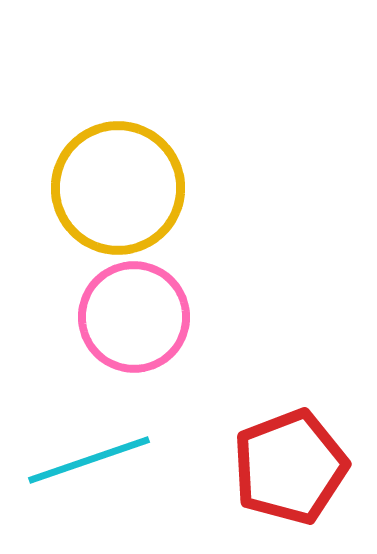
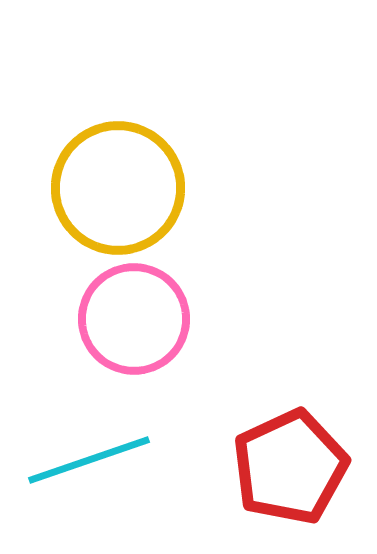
pink circle: moved 2 px down
red pentagon: rotated 4 degrees counterclockwise
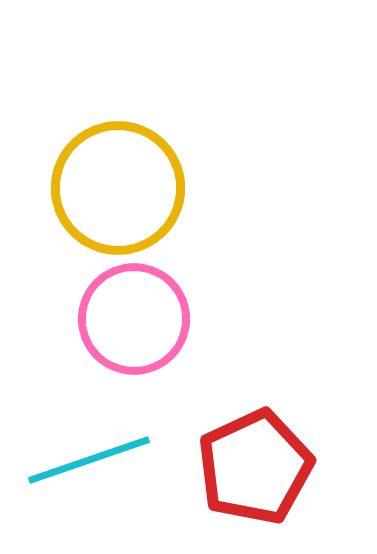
red pentagon: moved 35 px left
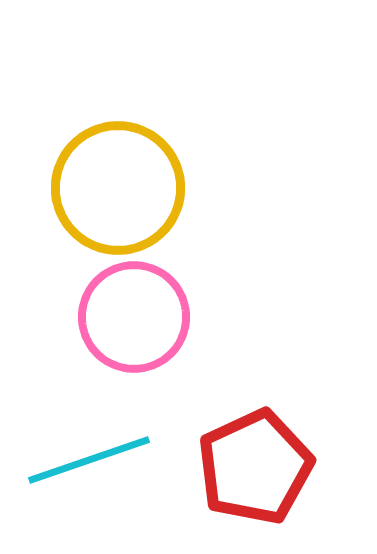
pink circle: moved 2 px up
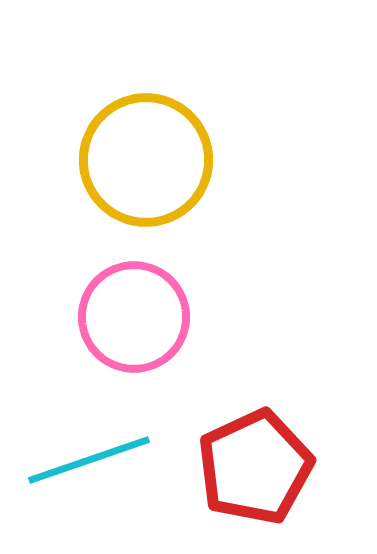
yellow circle: moved 28 px right, 28 px up
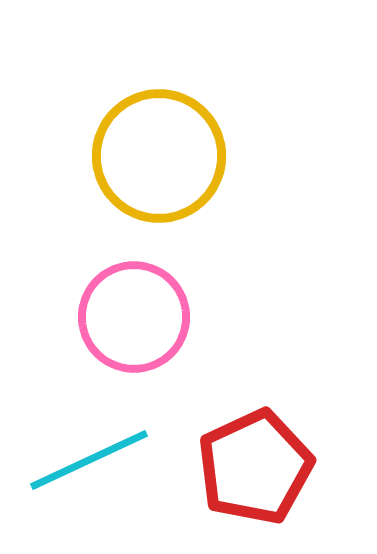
yellow circle: moved 13 px right, 4 px up
cyan line: rotated 6 degrees counterclockwise
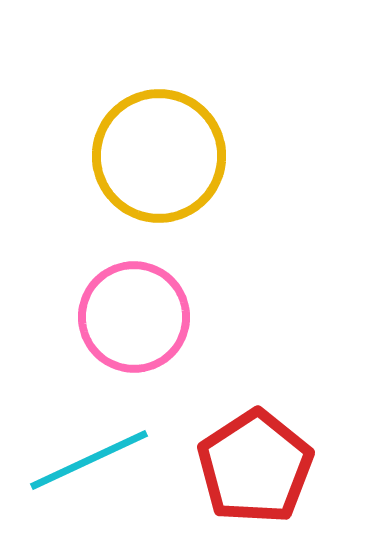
red pentagon: rotated 8 degrees counterclockwise
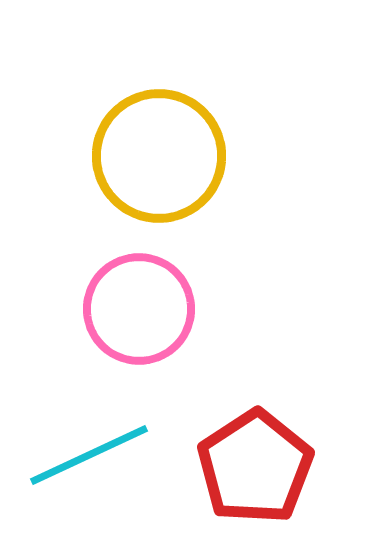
pink circle: moved 5 px right, 8 px up
cyan line: moved 5 px up
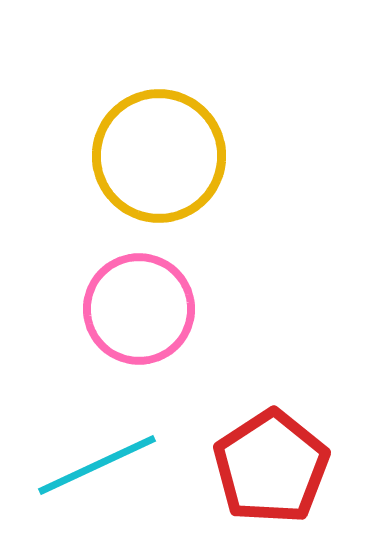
cyan line: moved 8 px right, 10 px down
red pentagon: moved 16 px right
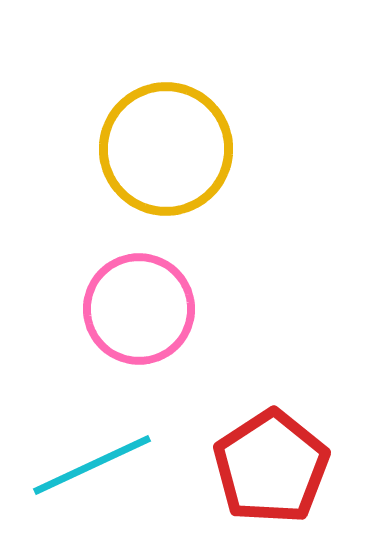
yellow circle: moved 7 px right, 7 px up
cyan line: moved 5 px left
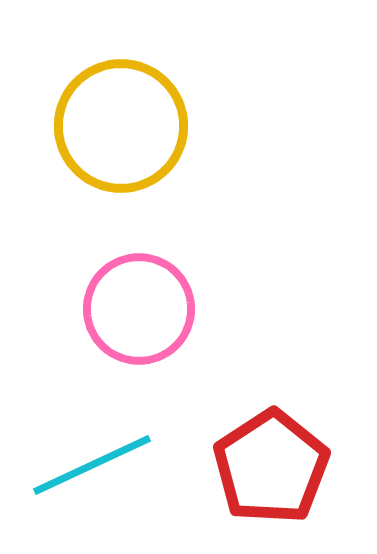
yellow circle: moved 45 px left, 23 px up
